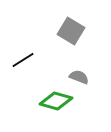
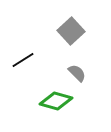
gray square: rotated 16 degrees clockwise
gray semicircle: moved 2 px left, 4 px up; rotated 24 degrees clockwise
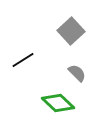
green diamond: moved 2 px right, 2 px down; rotated 28 degrees clockwise
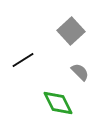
gray semicircle: moved 3 px right, 1 px up
green diamond: rotated 20 degrees clockwise
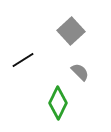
green diamond: rotated 52 degrees clockwise
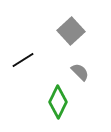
green diamond: moved 1 px up
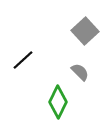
gray square: moved 14 px right
black line: rotated 10 degrees counterclockwise
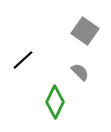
gray square: rotated 12 degrees counterclockwise
green diamond: moved 3 px left
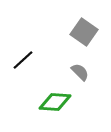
gray square: moved 1 px left, 1 px down
green diamond: rotated 68 degrees clockwise
